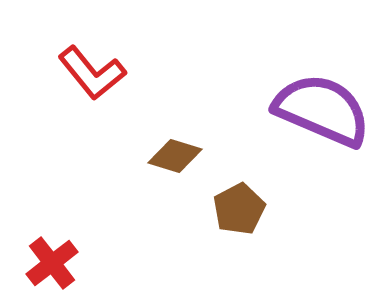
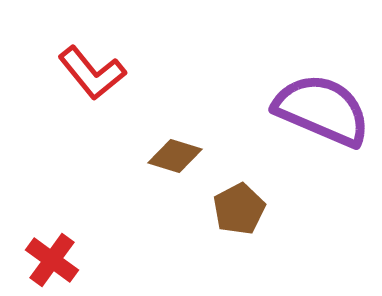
red cross: moved 3 px up; rotated 16 degrees counterclockwise
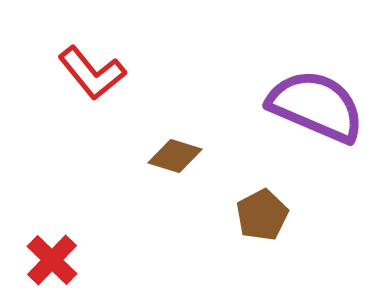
purple semicircle: moved 6 px left, 4 px up
brown pentagon: moved 23 px right, 6 px down
red cross: rotated 8 degrees clockwise
